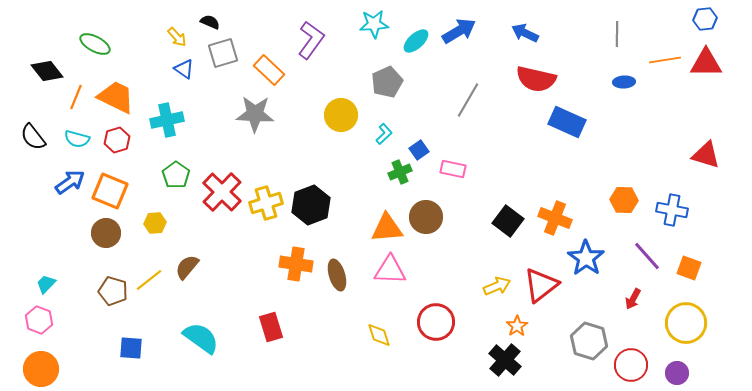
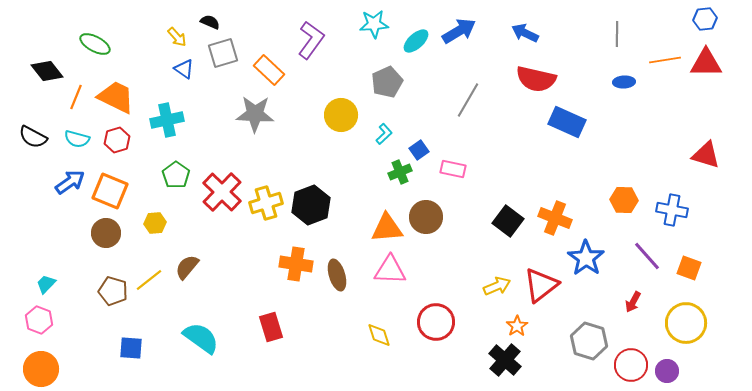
black semicircle at (33, 137): rotated 24 degrees counterclockwise
red arrow at (633, 299): moved 3 px down
purple circle at (677, 373): moved 10 px left, 2 px up
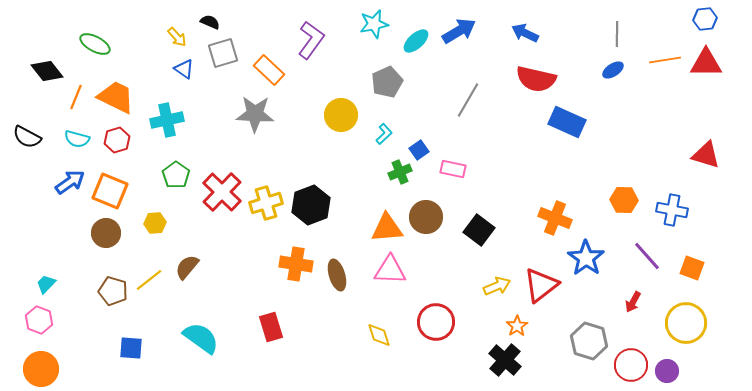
cyan star at (374, 24): rotated 8 degrees counterclockwise
blue ellipse at (624, 82): moved 11 px left, 12 px up; rotated 30 degrees counterclockwise
black semicircle at (33, 137): moved 6 px left
black square at (508, 221): moved 29 px left, 9 px down
orange square at (689, 268): moved 3 px right
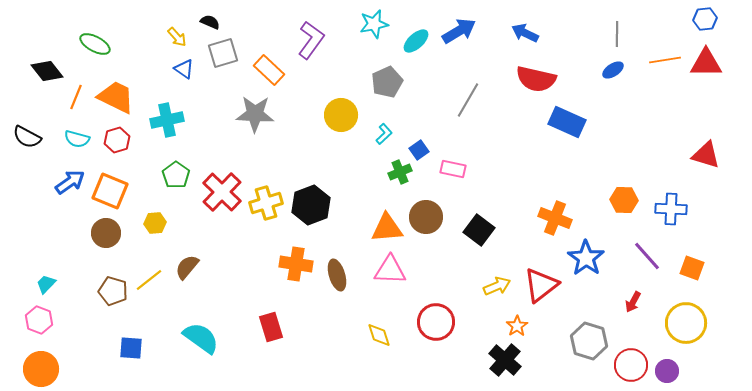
blue cross at (672, 210): moved 1 px left, 1 px up; rotated 8 degrees counterclockwise
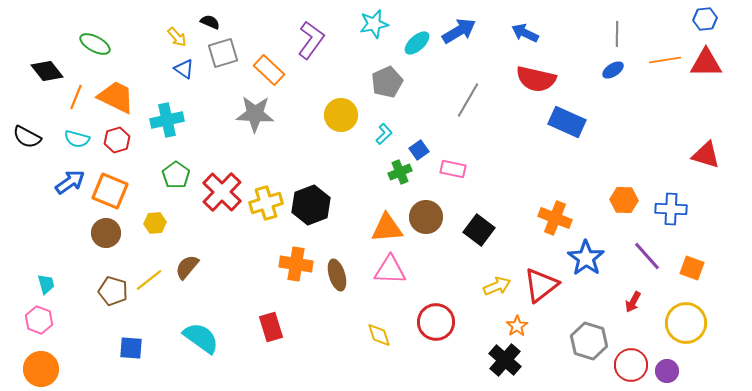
cyan ellipse at (416, 41): moved 1 px right, 2 px down
cyan trapezoid at (46, 284): rotated 120 degrees clockwise
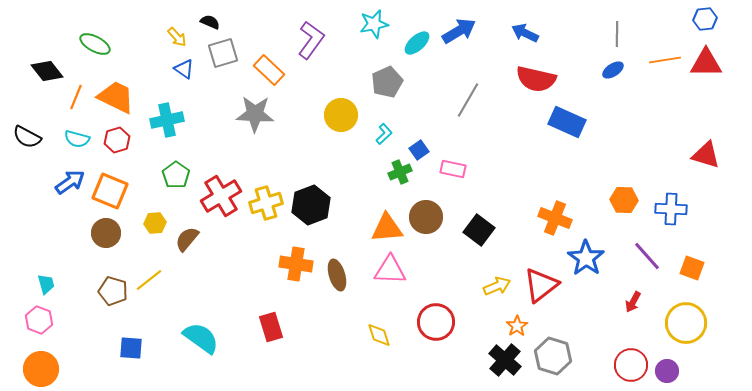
red cross at (222, 192): moved 1 px left, 4 px down; rotated 15 degrees clockwise
brown semicircle at (187, 267): moved 28 px up
gray hexagon at (589, 341): moved 36 px left, 15 px down
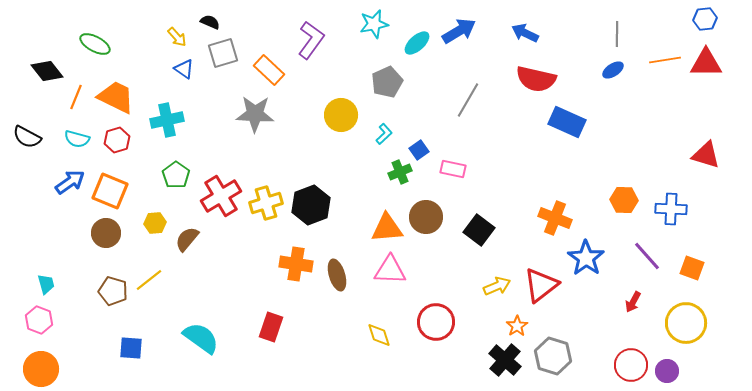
red rectangle at (271, 327): rotated 36 degrees clockwise
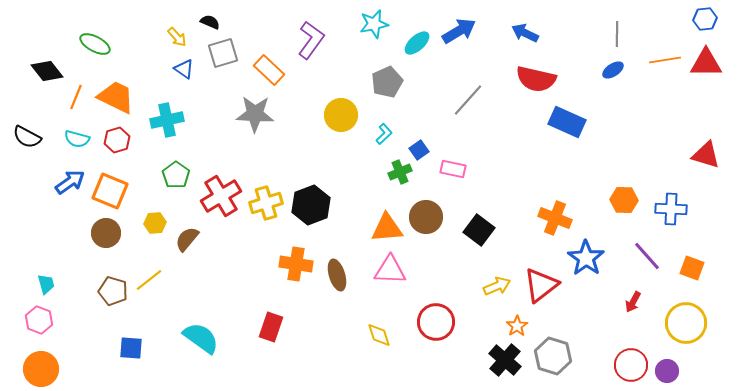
gray line at (468, 100): rotated 12 degrees clockwise
